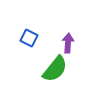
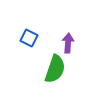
green semicircle: rotated 20 degrees counterclockwise
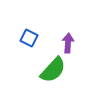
green semicircle: moved 2 px left, 1 px down; rotated 24 degrees clockwise
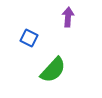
purple arrow: moved 26 px up
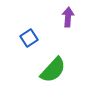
blue square: rotated 30 degrees clockwise
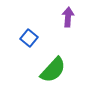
blue square: rotated 18 degrees counterclockwise
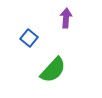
purple arrow: moved 2 px left, 1 px down
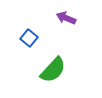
purple arrow: rotated 72 degrees counterclockwise
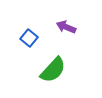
purple arrow: moved 9 px down
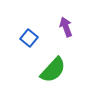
purple arrow: rotated 48 degrees clockwise
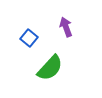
green semicircle: moved 3 px left, 2 px up
